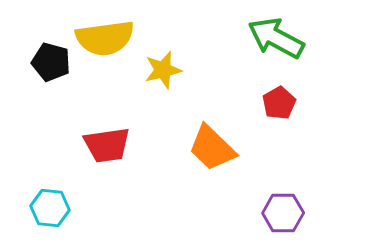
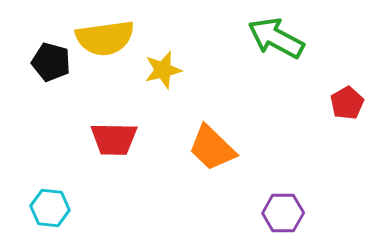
red pentagon: moved 68 px right
red trapezoid: moved 7 px right, 6 px up; rotated 9 degrees clockwise
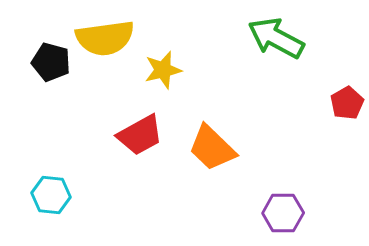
red trapezoid: moved 26 px right, 4 px up; rotated 30 degrees counterclockwise
cyan hexagon: moved 1 px right, 13 px up
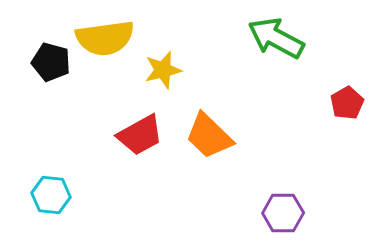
orange trapezoid: moved 3 px left, 12 px up
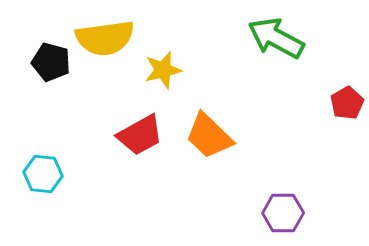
cyan hexagon: moved 8 px left, 21 px up
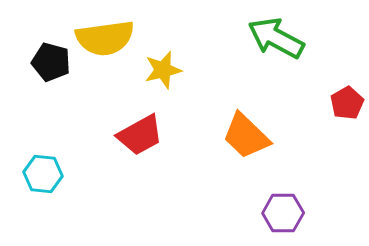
orange trapezoid: moved 37 px right
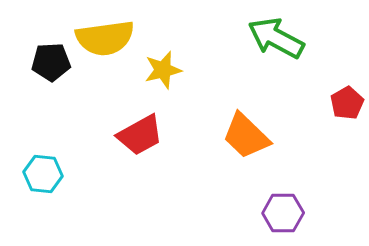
black pentagon: rotated 18 degrees counterclockwise
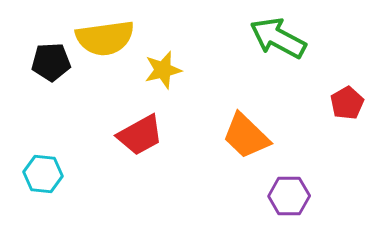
green arrow: moved 2 px right
purple hexagon: moved 6 px right, 17 px up
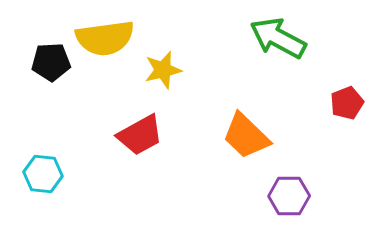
red pentagon: rotated 8 degrees clockwise
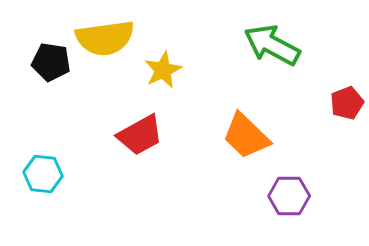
green arrow: moved 6 px left, 7 px down
black pentagon: rotated 12 degrees clockwise
yellow star: rotated 12 degrees counterclockwise
